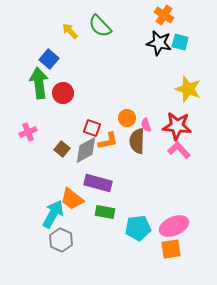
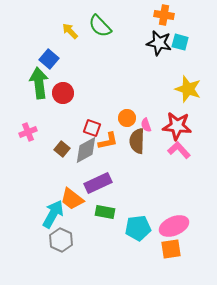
orange cross: rotated 24 degrees counterclockwise
purple rectangle: rotated 40 degrees counterclockwise
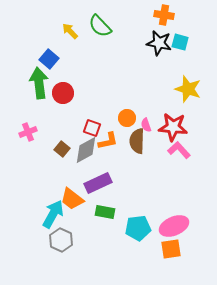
red star: moved 4 px left, 1 px down
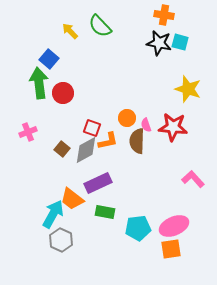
pink L-shape: moved 14 px right, 29 px down
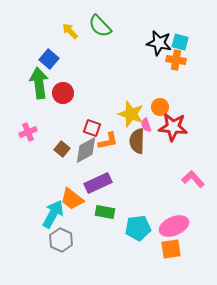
orange cross: moved 12 px right, 45 px down
yellow star: moved 57 px left, 25 px down
orange circle: moved 33 px right, 11 px up
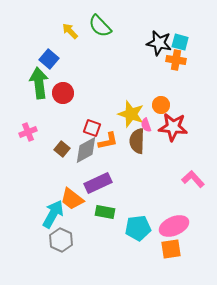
orange circle: moved 1 px right, 2 px up
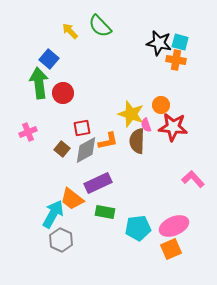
red square: moved 10 px left; rotated 30 degrees counterclockwise
orange square: rotated 15 degrees counterclockwise
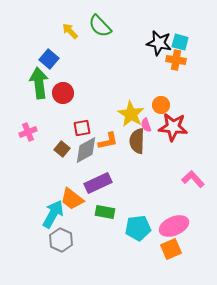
yellow star: rotated 12 degrees clockwise
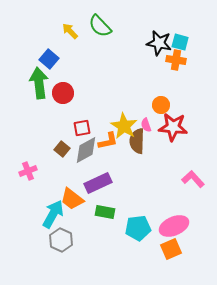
yellow star: moved 7 px left, 12 px down
pink cross: moved 39 px down
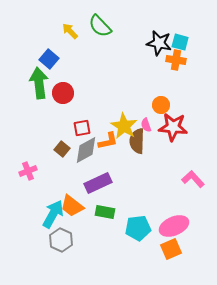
orange trapezoid: moved 7 px down
